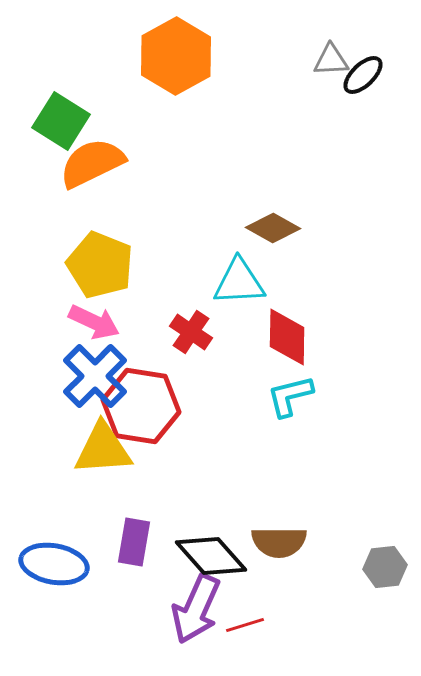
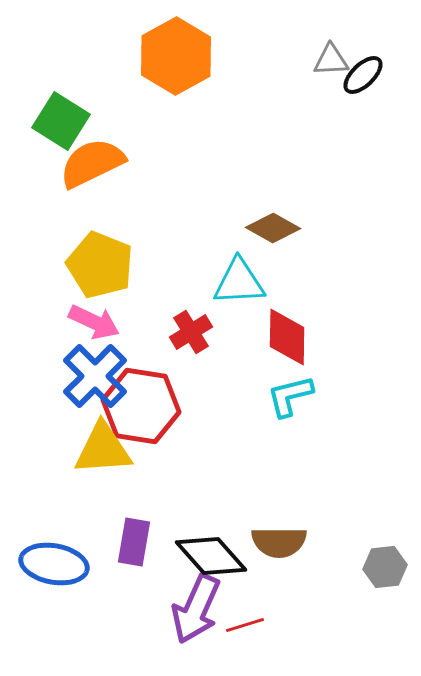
red cross: rotated 24 degrees clockwise
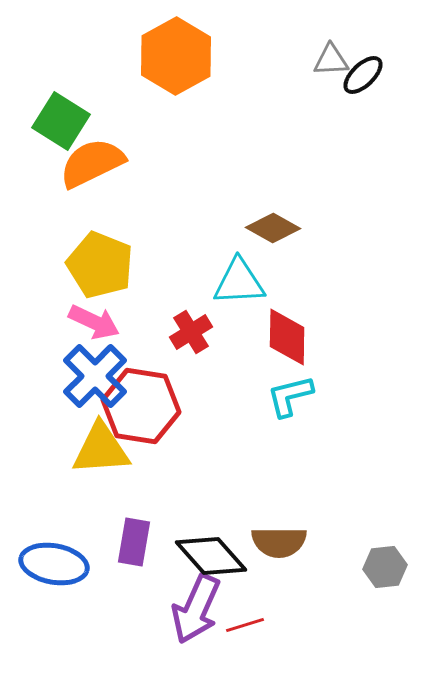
yellow triangle: moved 2 px left
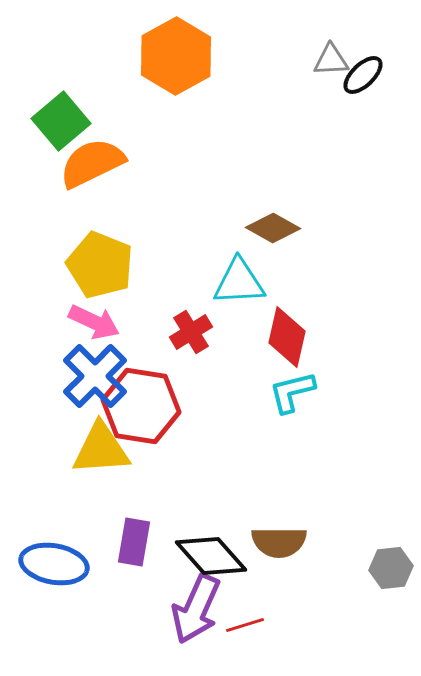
green square: rotated 18 degrees clockwise
red diamond: rotated 12 degrees clockwise
cyan L-shape: moved 2 px right, 4 px up
gray hexagon: moved 6 px right, 1 px down
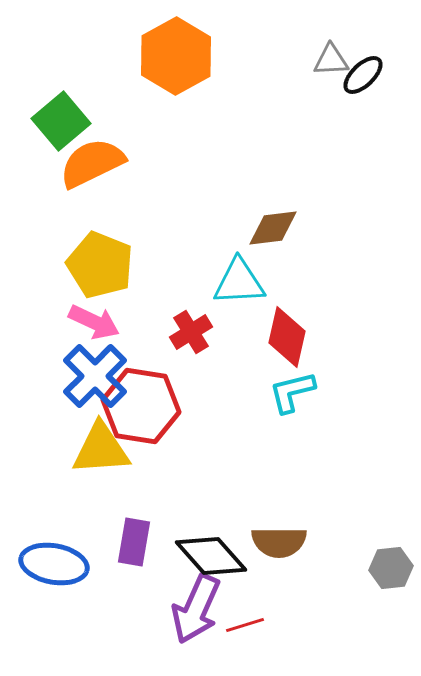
brown diamond: rotated 36 degrees counterclockwise
